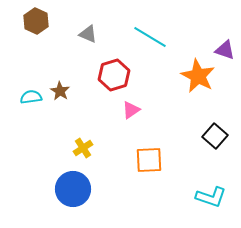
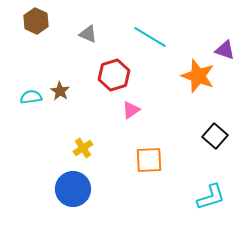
orange star: rotated 8 degrees counterclockwise
cyan L-shape: rotated 36 degrees counterclockwise
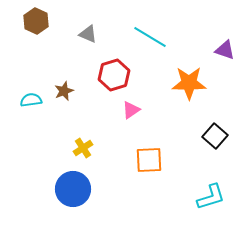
orange star: moved 9 px left, 7 px down; rotated 20 degrees counterclockwise
brown star: moved 4 px right; rotated 18 degrees clockwise
cyan semicircle: moved 3 px down
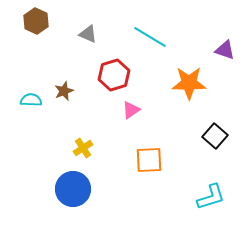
cyan semicircle: rotated 10 degrees clockwise
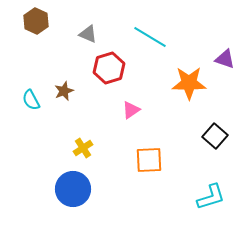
purple triangle: moved 9 px down
red hexagon: moved 5 px left, 7 px up
cyan semicircle: rotated 120 degrees counterclockwise
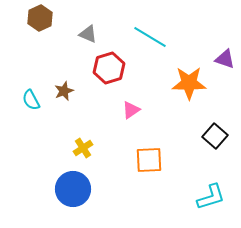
brown hexagon: moved 4 px right, 3 px up; rotated 10 degrees clockwise
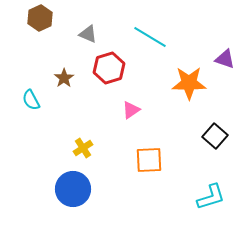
brown star: moved 13 px up; rotated 12 degrees counterclockwise
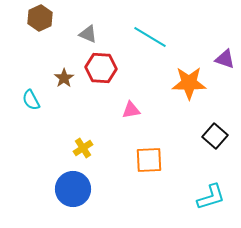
red hexagon: moved 8 px left; rotated 20 degrees clockwise
pink triangle: rotated 24 degrees clockwise
